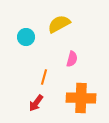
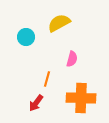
yellow semicircle: moved 1 px up
orange line: moved 3 px right, 2 px down
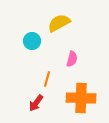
cyan circle: moved 6 px right, 4 px down
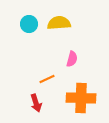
yellow semicircle: rotated 25 degrees clockwise
cyan circle: moved 3 px left, 17 px up
orange line: rotated 49 degrees clockwise
red arrow: rotated 54 degrees counterclockwise
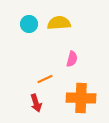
orange line: moved 2 px left
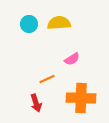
pink semicircle: rotated 42 degrees clockwise
orange line: moved 2 px right
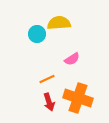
cyan circle: moved 8 px right, 10 px down
orange cross: moved 3 px left; rotated 16 degrees clockwise
red arrow: moved 13 px right, 1 px up
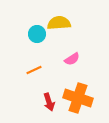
orange line: moved 13 px left, 9 px up
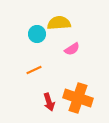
pink semicircle: moved 10 px up
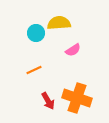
cyan circle: moved 1 px left, 1 px up
pink semicircle: moved 1 px right, 1 px down
orange cross: moved 1 px left
red arrow: moved 1 px left, 1 px up; rotated 12 degrees counterclockwise
